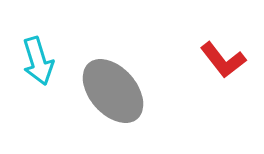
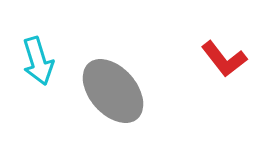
red L-shape: moved 1 px right, 1 px up
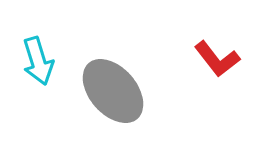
red L-shape: moved 7 px left
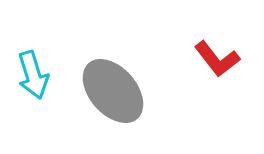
cyan arrow: moved 5 px left, 14 px down
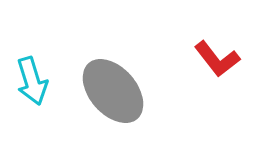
cyan arrow: moved 1 px left, 6 px down
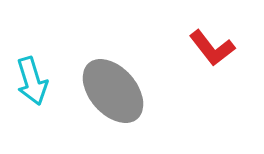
red L-shape: moved 5 px left, 11 px up
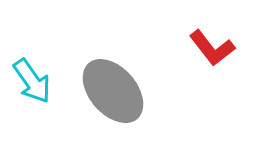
cyan arrow: rotated 18 degrees counterclockwise
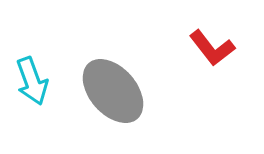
cyan arrow: rotated 15 degrees clockwise
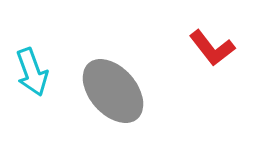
cyan arrow: moved 9 px up
